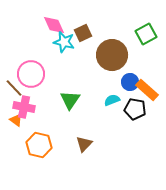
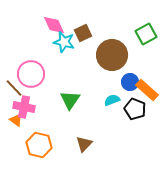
black pentagon: rotated 10 degrees clockwise
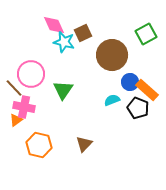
green triangle: moved 7 px left, 10 px up
black pentagon: moved 3 px right, 1 px up
orange triangle: rotated 48 degrees clockwise
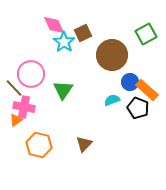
cyan star: rotated 20 degrees clockwise
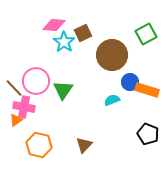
pink diamond: rotated 60 degrees counterclockwise
pink circle: moved 5 px right, 7 px down
orange rectangle: rotated 25 degrees counterclockwise
black pentagon: moved 10 px right, 26 px down
brown triangle: moved 1 px down
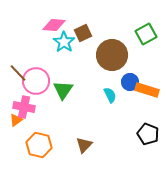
brown line: moved 4 px right, 15 px up
cyan semicircle: moved 2 px left, 5 px up; rotated 84 degrees clockwise
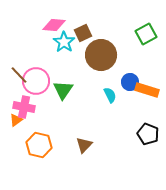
brown circle: moved 11 px left
brown line: moved 1 px right, 2 px down
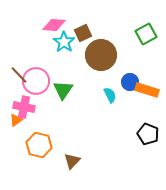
brown triangle: moved 12 px left, 16 px down
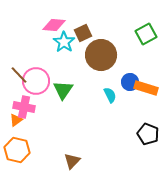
orange rectangle: moved 1 px left, 2 px up
orange hexagon: moved 22 px left, 5 px down
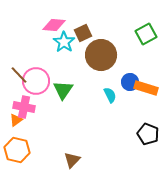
brown triangle: moved 1 px up
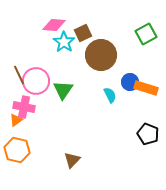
brown line: rotated 18 degrees clockwise
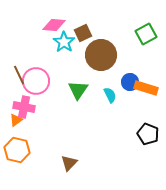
green triangle: moved 15 px right
brown triangle: moved 3 px left, 3 px down
